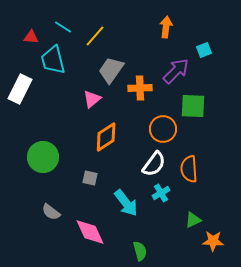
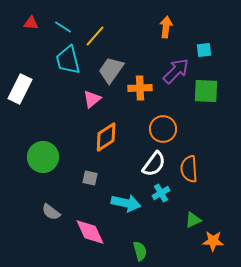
red triangle: moved 14 px up
cyan square: rotated 14 degrees clockwise
cyan trapezoid: moved 15 px right
green square: moved 13 px right, 15 px up
cyan arrow: rotated 40 degrees counterclockwise
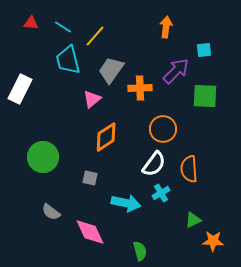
green square: moved 1 px left, 5 px down
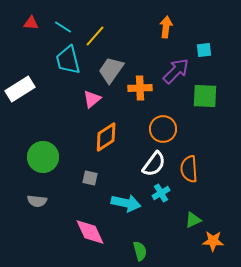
white rectangle: rotated 32 degrees clockwise
gray semicircle: moved 14 px left, 11 px up; rotated 30 degrees counterclockwise
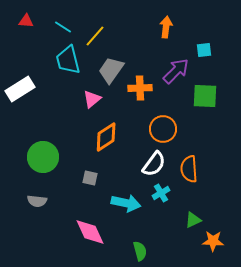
red triangle: moved 5 px left, 2 px up
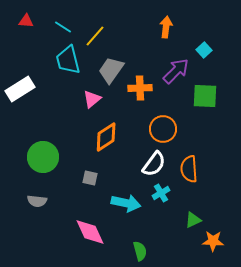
cyan square: rotated 35 degrees counterclockwise
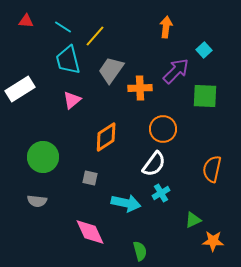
pink triangle: moved 20 px left, 1 px down
orange semicircle: moved 23 px right; rotated 16 degrees clockwise
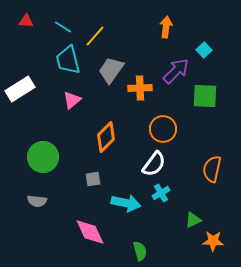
orange diamond: rotated 12 degrees counterclockwise
gray square: moved 3 px right, 1 px down; rotated 21 degrees counterclockwise
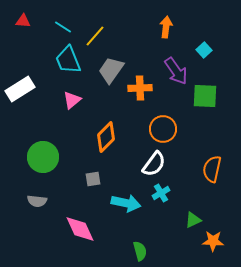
red triangle: moved 3 px left
cyan trapezoid: rotated 8 degrees counterclockwise
purple arrow: rotated 100 degrees clockwise
pink diamond: moved 10 px left, 3 px up
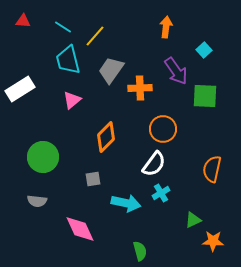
cyan trapezoid: rotated 8 degrees clockwise
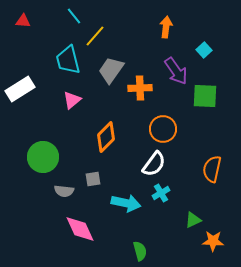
cyan line: moved 11 px right, 11 px up; rotated 18 degrees clockwise
gray semicircle: moved 27 px right, 10 px up
